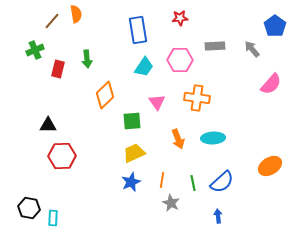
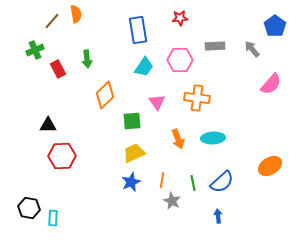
red rectangle: rotated 42 degrees counterclockwise
gray star: moved 1 px right, 2 px up
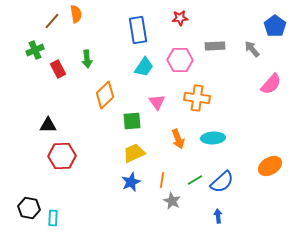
green line: moved 2 px right, 3 px up; rotated 70 degrees clockwise
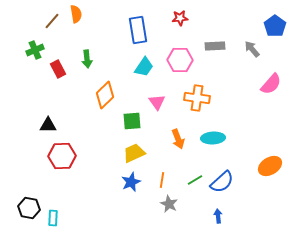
gray star: moved 3 px left, 3 px down
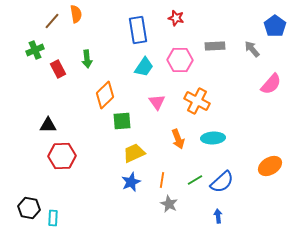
red star: moved 4 px left; rotated 21 degrees clockwise
orange cross: moved 3 px down; rotated 20 degrees clockwise
green square: moved 10 px left
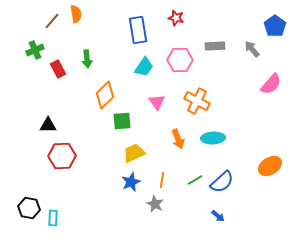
gray star: moved 14 px left
blue arrow: rotated 136 degrees clockwise
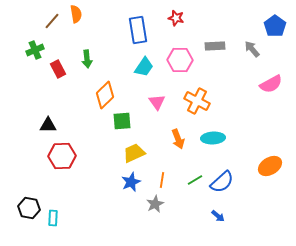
pink semicircle: rotated 20 degrees clockwise
gray star: rotated 18 degrees clockwise
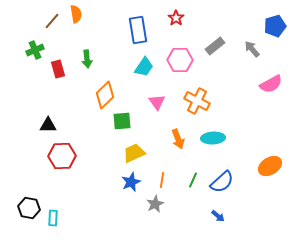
red star: rotated 21 degrees clockwise
blue pentagon: rotated 20 degrees clockwise
gray rectangle: rotated 36 degrees counterclockwise
red rectangle: rotated 12 degrees clockwise
green line: moved 2 px left; rotated 35 degrees counterclockwise
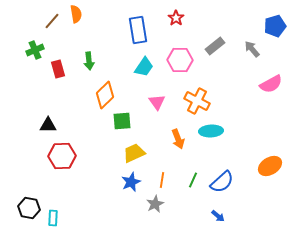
green arrow: moved 2 px right, 2 px down
cyan ellipse: moved 2 px left, 7 px up
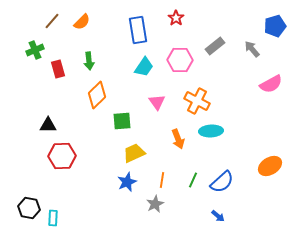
orange semicircle: moved 6 px right, 8 px down; rotated 54 degrees clockwise
orange diamond: moved 8 px left
blue star: moved 4 px left
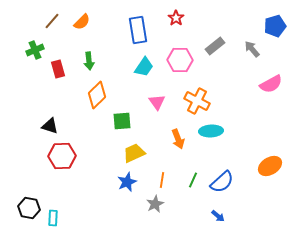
black triangle: moved 2 px right, 1 px down; rotated 18 degrees clockwise
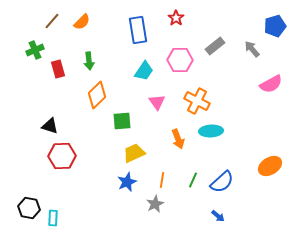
cyan trapezoid: moved 4 px down
